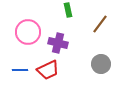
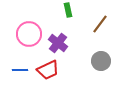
pink circle: moved 1 px right, 2 px down
purple cross: rotated 24 degrees clockwise
gray circle: moved 3 px up
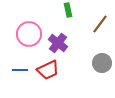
gray circle: moved 1 px right, 2 px down
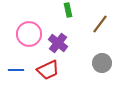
blue line: moved 4 px left
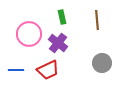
green rectangle: moved 6 px left, 7 px down
brown line: moved 3 px left, 4 px up; rotated 42 degrees counterclockwise
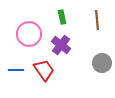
purple cross: moved 3 px right, 2 px down
red trapezoid: moved 4 px left; rotated 100 degrees counterclockwise
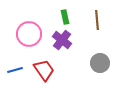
green rectangle: moved 3 px right
purple cross: moved 1 px right, 5 px up
gray circle: moved 2 px left
blue line: moved 1 px left; rotated 14 degrees counterclockwise
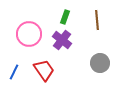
green rectangle: rotated 32 degrees clockwise
blue line: moved 1 px left, 2 px down; rotated 49 degrees counterclockwise
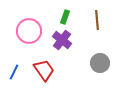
pink circle: moved 3 px up
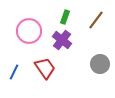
brown line: moved 1 px left; rotated 42 degrees clockwise
gray circle: moved 1 px down
red trapezoid: moved 1 px right, 2 px up
